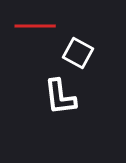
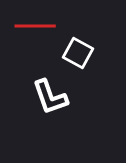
white L-shape: moved 10 px left; rotated 12 degrees counterclockwise
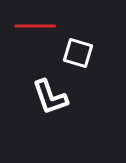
white square: rotated 12 degrees counterclockwise
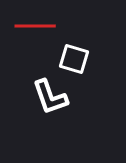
white square: moved 4 px left, 6 px down
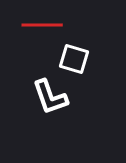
red line: moved 7 px right, 1 px up
